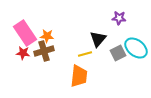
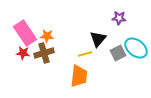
brown cross: moved 2 px down
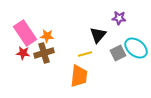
black triangle: moved 4 px up
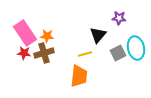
cyan ellipse: rotated 40 degrees clockwise
red star: moved 1 px right
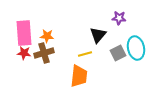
pink rectangle: moved 1 px left; rotated 30 degrees clockwise
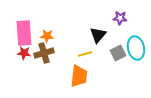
purple star: moved 1 px right
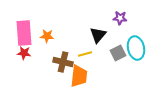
brown cross: moved 19 px right, 9 px down; rotated 30 degrees clockwise
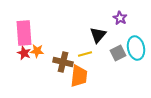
purple star: rotated 24 degrees clockwise
orange star: moved 10 px left, 15 px down
red star: rotated 16 degrees clockwise
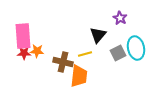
pink rectangle: moved 1 px left, 3 px down
red star: rotated 24 degrees counterclockwise
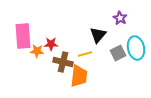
red star: moved 27 px right, 9 px up
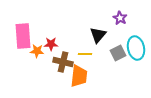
yellow line: rotated 16 degrees clockwise
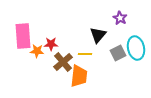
brown cross: rotated 36 degrees clockwise
